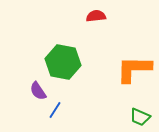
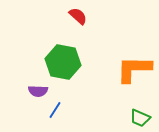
red semicircle: moved 18 px left; rotated 48 degrees clockwise
purple semicircle: rotated 54 degrees counterclockwise
green trapezoid: moved 1 px down
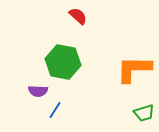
green trapezoid: moved 4 px right, 5 px up; rotated 40 degrees counterclockwise
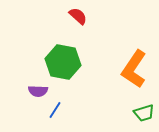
orange L-shape: rotated 57 degrees counterclockwise
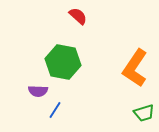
orange L-shape: moved 1 px right, 1 px up
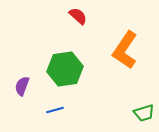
green hexagon: moved 2 px right, 7 px down; rotated 20 degrees counterclockwise
orange L-shape: moved 10 px left, 18 px up
purple semicircle: moved 16 px left, 5 px up; rotated 108 degrees clockwise
blue line: rotated 42 degrees clockwise
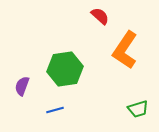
red semicircle: moved 22 px right
green trapezoid: moved 6 px left, 4 px up
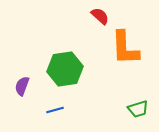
orange L-shape: moved 2 px up; rotated 36 degrees counterclockwise
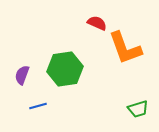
red semicircle: moved 3 px left, 7 px down; rotated 18 degrees counterclockwise
orange L-shape: rotated 18 degrees counterclockwise
purple semicircle: moved 11 px up
blue line: moved 17 px left, 4 px up
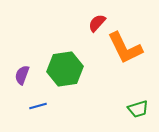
red semicircle: rotated 72 degrees counterclockwise
orange L-shape: rotated 6 degrees counterclockwise
